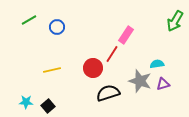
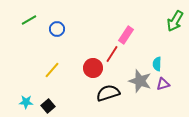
blue circle: moved 2 px down
cyan semicircle: rotated 80 degrees counterclockwise
yellow line: rotated 36 degrees counterclockwise
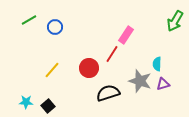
blue circle: moved 2 px left, 2 px up
red circle: moved 4 px left
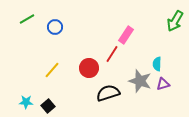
green line: moved 2 px left, 1 px up
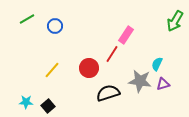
blue circle: moved 1 px up
cyan semicircle: rotated 24 degrees clockwise
gray star: rotated 10 degrees counterclockwise
